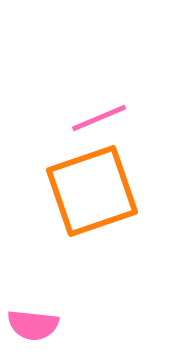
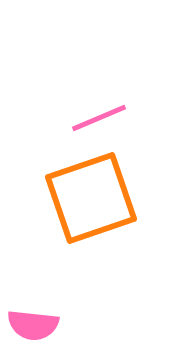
orange square: moved 1 px left, 7 px down
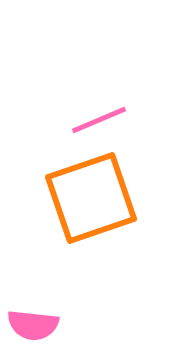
pink line: moved 2 px down
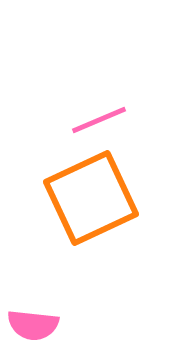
orange square: rotated 6 degrees counterclockwise
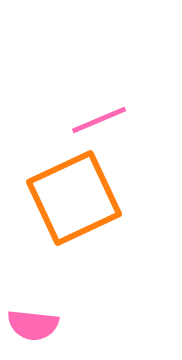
orange square: moved 17 px left
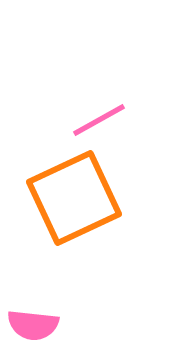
pink line: rotated 6 degrees counterclockwise
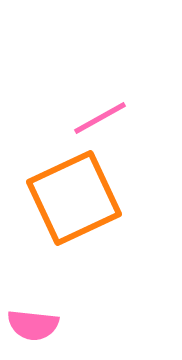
pink line: moved 1 px right, 2 px up
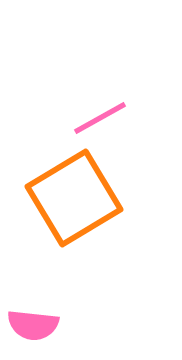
orange square: rotated 6 degrees counterclockwise
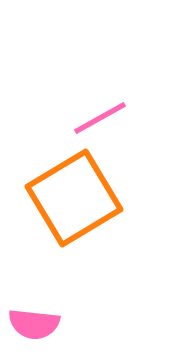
pink semicircle: moved 1 px right, 1 px up
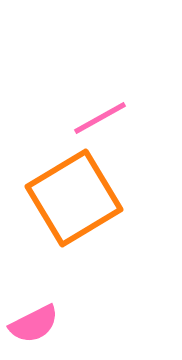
pink semicircle: rotated 33 degrees counterclockwise
